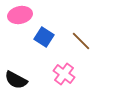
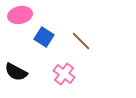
black semicircle: moved 8 px up
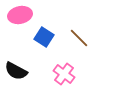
brown line: moved 2 px left, 3 px up
black semicircle: moved 1 px up
